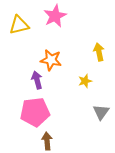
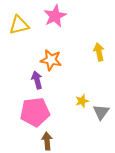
yellow star: moved 3 px left, 20 px down
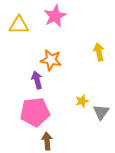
yellow triangle: rotated 15 degrees clockwise
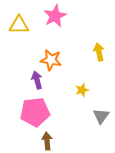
yellow star: moved 11 px up
gray triangle: moved 4 px down
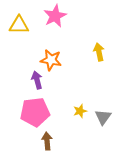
yellow star: moved 2 px left, 21 px down
gray triangle: moved 2 px right, 1 px down
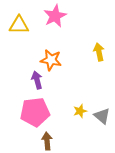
gray triangle: moved 1 px left, 1 px up; rotated 24 degrees counterclockwise
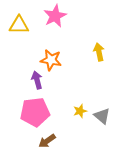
brown arrow: rotated 120 degrees counterclockwise
